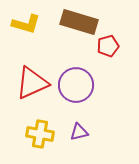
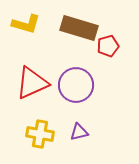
brown rectangle: moved 6 px down
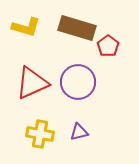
yellow L-shape: moved 3 px down
brown rectangle: moved 2 px left
red pentagon: rotated 20 degrees counterclockwise
purple circle: moved 2 px right, 3 px up
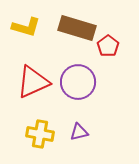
red triangle: moved 1 px right, 1 px up
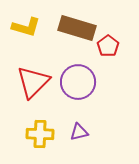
red triangle: rotated 21 degrees counterclockwise
yellow cross: rotated 8 degrees counterclockwise
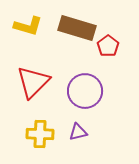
yellow L-shape: moved 2 px right, 1 px up
purple circle: moved 7 px right, 9 px down
purple triangle: moved 1 px left
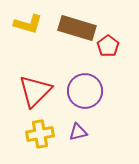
yellow L-shape: moved 2 px up
red triangle: moved 2 px right, 9 px down
yellow cross: rotated 12 degrees counterclockwise
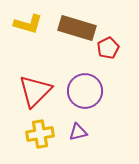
red pentagon: moved 2 px down; rotated 10 degrees clockwise
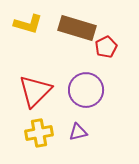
red pentagon: moved 2 px left, 1 px up
purple circle: moved 1 px right, 1 px up
yellow cross: moved 1 px left, 1 px up
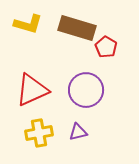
red pentagon: rotated 15 degrees counterclockwise
red triangle: moved 3 px left, 1 px up; rotated 21 degrees clockwise
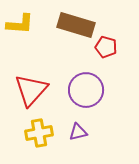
yellow L-shape: moved 8 px left; rotated 12 degrees counterclockwise
brown rectangle: moved 1 px left, 3 px up
red pentagon: rotated 15 degrees counterclockwise
red triangle: moved 1 px left; rotated 24 degrees counterclockwise
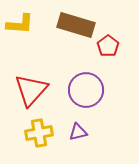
red pentagon: moved 2 px right, 1 px up; rotated 20 degrees clockwise
